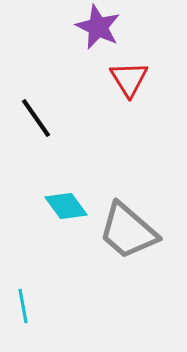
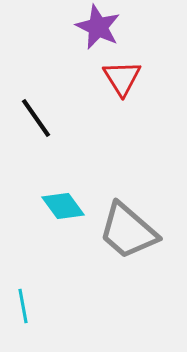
red triangle: moved 7 px left, 1 px up
cyan diamond: moved 3 px left
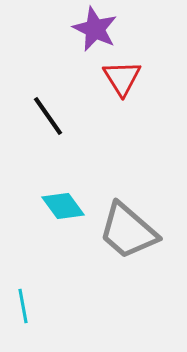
purple star: moved 3 px left, 2 px down
black line: moved 12 px right, 2 px up
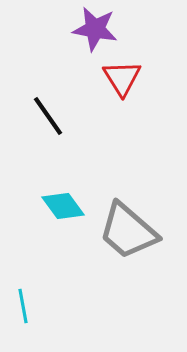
purple star: rotated 15 degrees counterclockwise
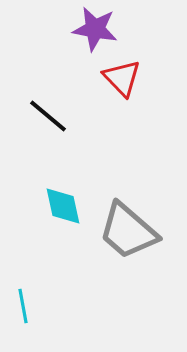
red triangle: rotated 12 degrees counterclockwise
black line: rotated 15 degrees counterclockwise
cyan diamond: rotated 24 degrees clockwise
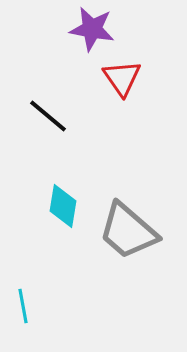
purple star: moved 3 px left
red triangle: rotated 9 degrees clockwise
cyan diamond: rotated 21 degrees clockwise
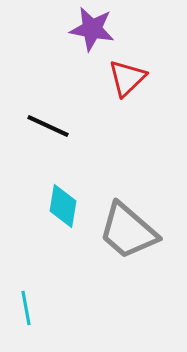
red triangle: moved 5 px right; rotated 21 degrees clockwise
black line: moved 10 px down; rotated 15 degrees counterclockwise
cyan line: moved 3 px right, 2 px down
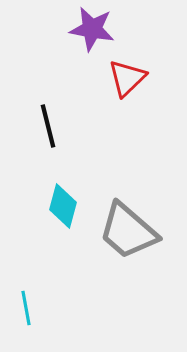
black line: rotated 51 degrees clockwise
cyan diamond: rotated 6 degrees clockwise
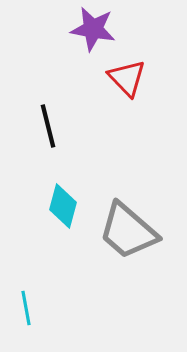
purple star: moved 1 px right
red triangle: rotated 30 degrees counterclockwise
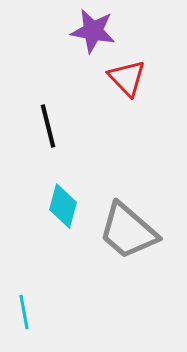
purple star: moved 2 px down
cyan line: moved 2 px left, 4 px down
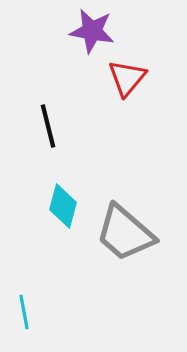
purple star: moved 1 px left
red triangle: rotated 24 degrees clockwise
gray trapezoid: moved 3 px left, 2 px down
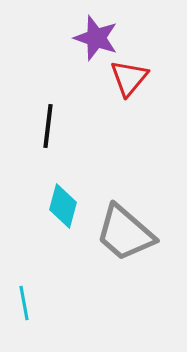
purple star: moved 4 px right, 7 px down; rotated 9 degrees clockwise
red triangle: moved 2 px right
black line: rotated 21 degrees clockwise
cyan line: moved 9 px up
